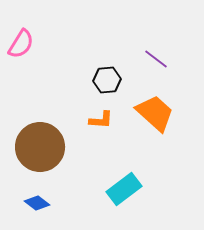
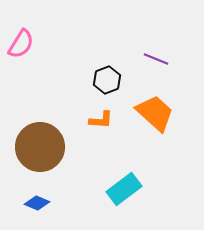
purple line: rotated 15 degrees counterclockwise
black hexagon: rotated 16 degrees counterclockwise
blue diamond: rotated 15 degrees counterclockwise
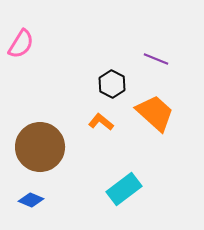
black hexagon: moved 5 px right, 4 px down; rotated 12 degrees counterclockwise
orange L-shape: moved 2 px down; rotated 145 degrees counterclockwise
blue diamond: moved 6 px left, 3 px up
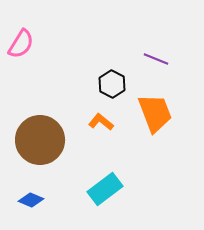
orange trapezoid: rotated 27 degrees clockwise
brown circle: moved 7 px up
cyan rectangle: moved 19 px left
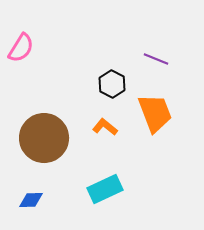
pink semicircle: moved 4 px down
orange L-shape: moved 4 px right, 5 px down
brown circle: moved 4 px right, 2 px up
cyan rectangle: rotated 12 degrees clockwise
blue diamond: rotated 25 degrees counterclockwise
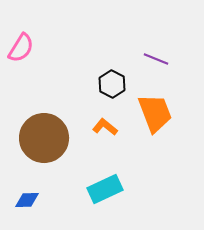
blue diamond: moved 4 px left
